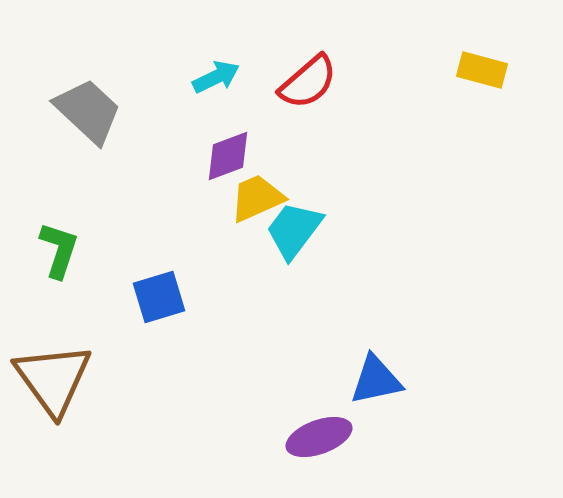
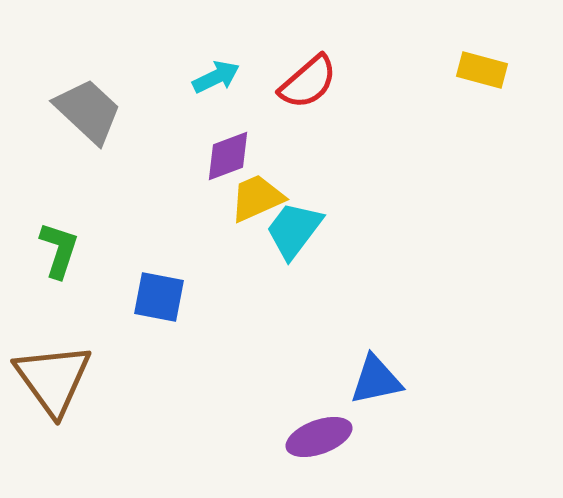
blue square: rotated 28 degrees clockwise
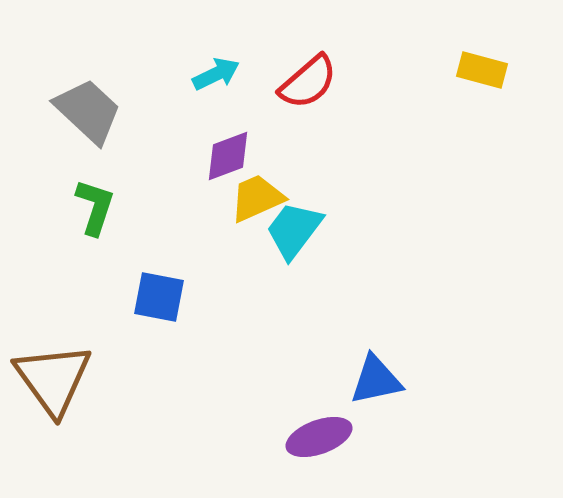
cyan arrow: moved 3 px up
green L-shape: moved 36 px right, 43 px up
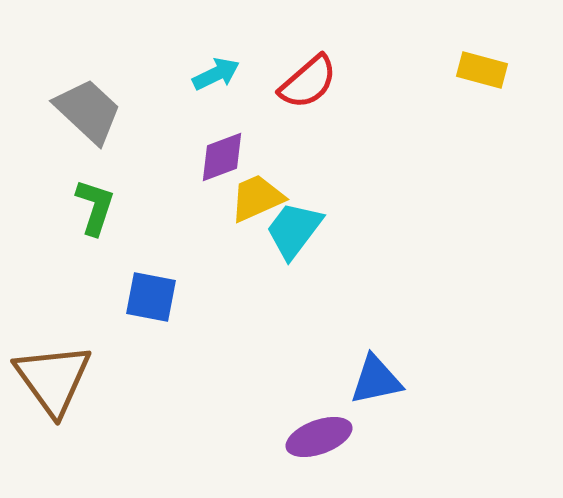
purple diamond: moved 6 px left, 1 px down
blue square: moved 8 px left
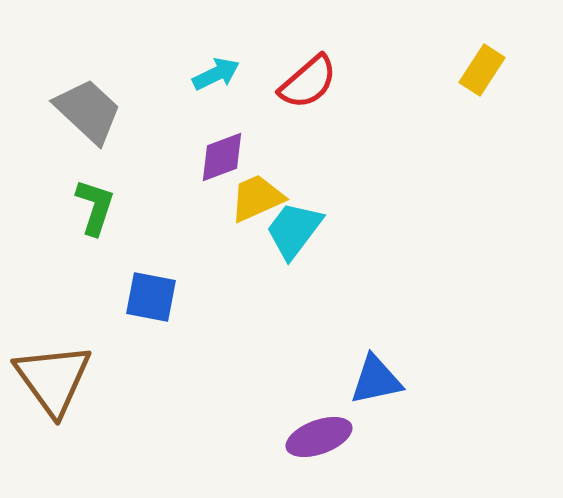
yellow rectangle: rotated 72 degrees counterclockwise
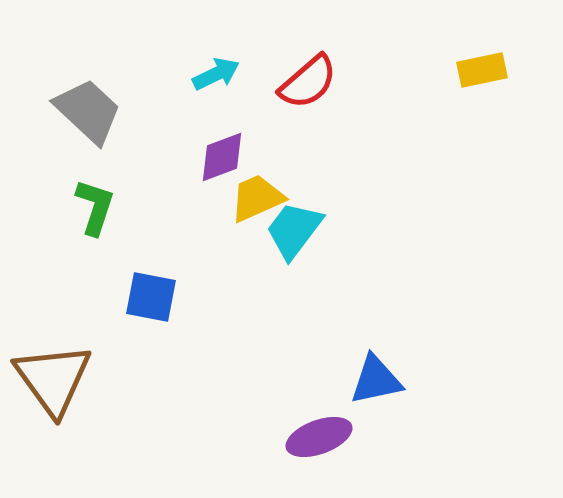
yellow rectangle: rotated 45 degrees clockwise
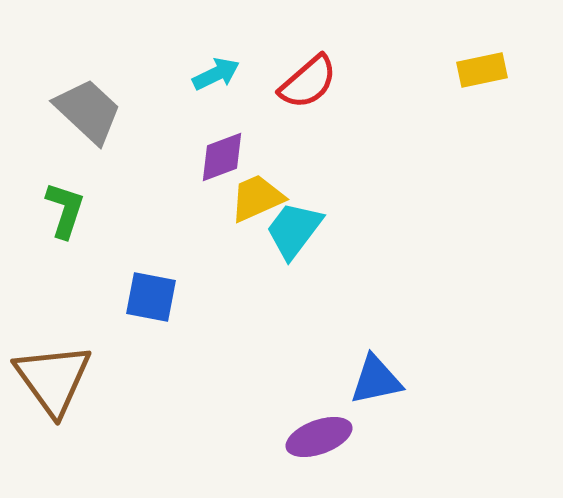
green L-shape: moved 30 px left, 3 px down
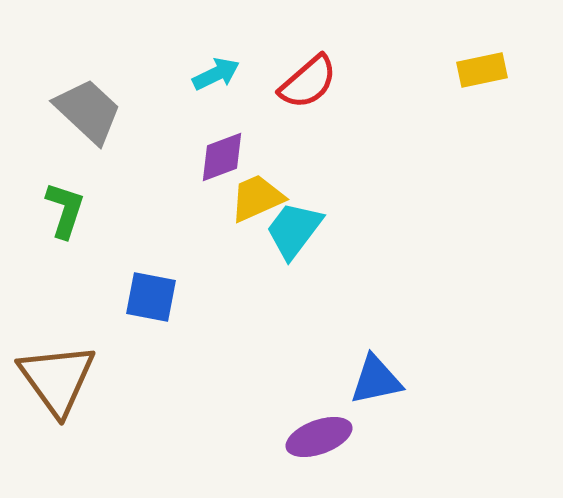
brown triangle: moved 4 px right
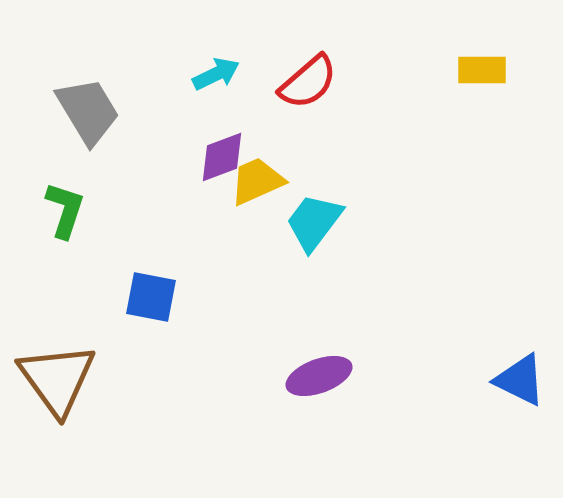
yellow rectangle: rotated 12 degrees clockwise
gray trapezoid: rotated 16 degrees clockwise
yellow trapezoid: moved 17 px up
cyan trapezoid: moved 20 px right, 8 px up
blue triangle: moved 144 px right; rotated 38 degrees clockwise
purple ellipse: moved 61 px up
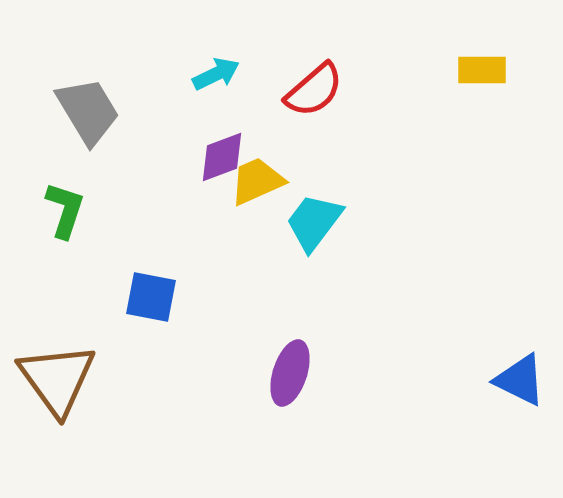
red semicircle: moved 6 px right, 8 px down
purple ellipse: moved 29 px left, 3 px up; rotated 52 degrees counterclockwise
